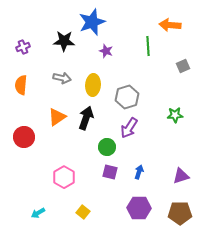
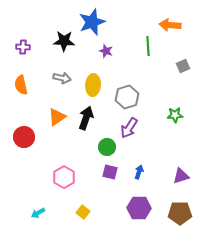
purple cross: rotated 24 degrees clockwise
orange semicircle: rotated 18 degrees counterclockwise
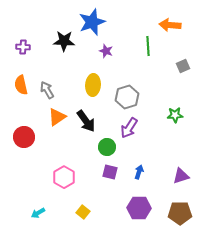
gray arrow: moved 15 px left, 12 px down; rotated 132 degrees counterclockwise
black arrow: moved 3 px down; rotated 125 degrees clockwise
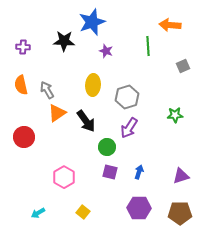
orange triangle: moved 4 px up
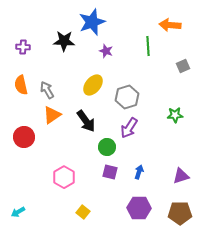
yellow ellipse: rotated 35 degrees clockwise
orange triangle: moved 5 px left, 2 px down
cyan arrow: moved 20 px left, 1 px up
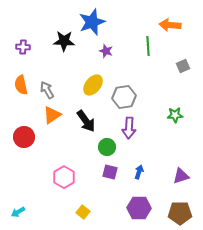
gray hexagon: moved 3 px left; rotated 10 degrees clockwise
purple arrow: rotated 30 degrees counterclockwise
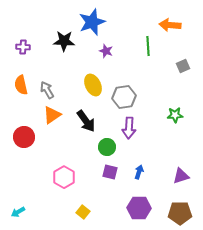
yellow ellipse: rotated 65 degrees counterclockwise
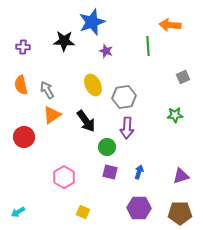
gray square: moved 11 px down
purple arrow: moved 2 px left
yellow square: rotated 16 degrees counterclockwise
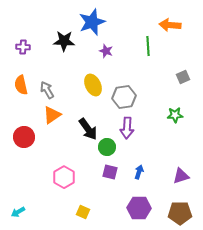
black arrow: moved 2 px right, 8 px down
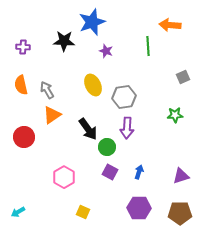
purple square: rotated 14 degrees clockwise
